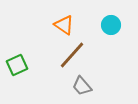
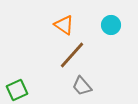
green square: moved 25 px down
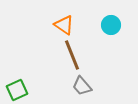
brown line: rotated 64 degrees counterclockwise
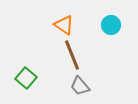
gray trapezoid: moved 2 px left
green square: moved 9 px right, 12 px up; rotated 25 degrees counterclockwise
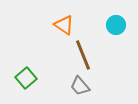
cyan circle: moved 5 px right
brown line: moved 11 px right
green square: rotated 10 degrees clockwise
